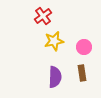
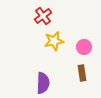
purple semicircle: moved 12 px left, 6 px down
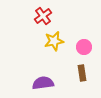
purple semicircle: rotated 100 degrees counterclockwise
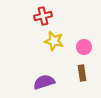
red cross: rotated 24 degrees clockwise
yellow star: rotated 24 degrees clockwise
purple semicircle: moved 1 px right, 1 px up; rotated 10 degrees counterclockwise
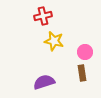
pink circle: moved 1 px right, 5 px down
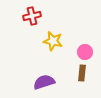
red cross: moved 11 px left
yellow star: moved 1 px left
brown rectangle: rotated 14 degrees clockwise
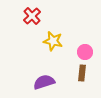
red cross: rotated 30 degrees counterclockwise
